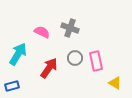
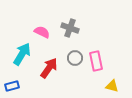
cyan arrow: moved 4 px right
yellow triangle: moved 3 px left, 3 px down; rotated 16 degrees counterclockwise
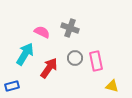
cyan arrow: moved 3 px right
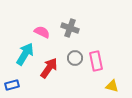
blue rectangle: moved 1 px up
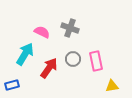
gray circle: moved 2 px left, 1 px down
yellow triangle: rotated 24 degrees counterclockwise
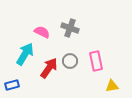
gray circle: moved 3 px left, 2 px down
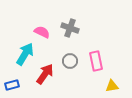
red arrow: moved 4 px left, 6 px down
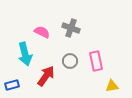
gray cross: moved 1 px right
cyan arrow: rotated 135 degrees clockwise
red arrow: moved 1 px right, 2 px down
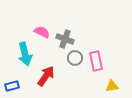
gray cross: moved 6 px left, 11 px down
gray circle: moved 5 px right, 3 px up
blue rectangle: moved 1 px down
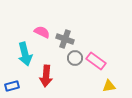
pink rectangle: rotated 42 degrees counterclockwise
red arrow: rotated 150 degrees clockwise
yellow triangle: moved 3 px left
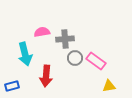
pink semicircle: rotated 35 degrees counterclockwise
gray cross: rotated 24 degrees counterclockwise
